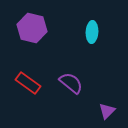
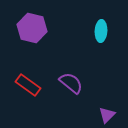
cyan ellipse: moved 9 px right, 1 px up
red rectangle: moved 2 px down
purple triangle: moved 4 px down
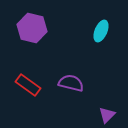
cyan ellipse: rotated 20 degrees clockwise
purple semicircle: rotated 25 degrees counterclockwise
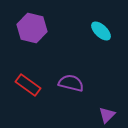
cyan ellipse: rotated 70 degrees counterclockwise
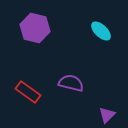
purple hexagon: moved 3 px right
red rectangle: moved 7 px down
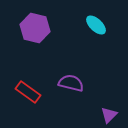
cyan ellipse: moved 5 px left, 6 px up
purple triangle: moved 2 px right
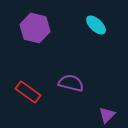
purple triangle: moved 2 px left
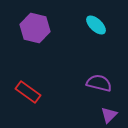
purple semicircle: moved 28 px right
purple triangle: moved 2 px right
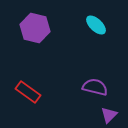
purple semicircle: moved 4 px left, 4 px down
